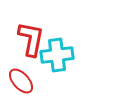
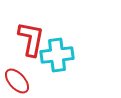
red ellipse: moved 4 px left
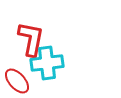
cyan cross: moved 10 px left, 8 px down
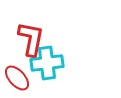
red ellipse: moved 3 px up
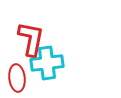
red ellipse: rotated 36 degrees clockwise
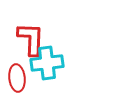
red L-shape: rotated 9 degrees counterclockwise
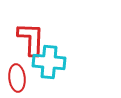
cyan cross: moved 2 px right, 1 px up; rotated 12 degrees clockwise
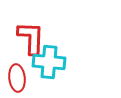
red L-shape: moved 1 px up
